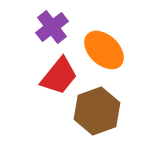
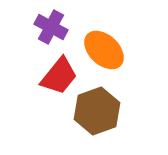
purple cross: moved 1 px left; rotated 24 degrees counterclockwise
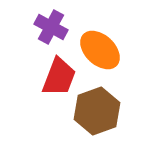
orange ellipse: moved 4 px left
red trapezoid: moved 1 px down; rotated 18 degrees counterclockwise
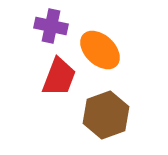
purple cross: moved 1 px up; rotated 16 degrees counterclockwise
brown hexagon: moved 9 px right, 4 px down
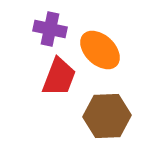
purple cross: moved 1 px left, 3 px down
brown hexagon: moved 1 px right, 1 px down; rotated 18 degrees clockwise
